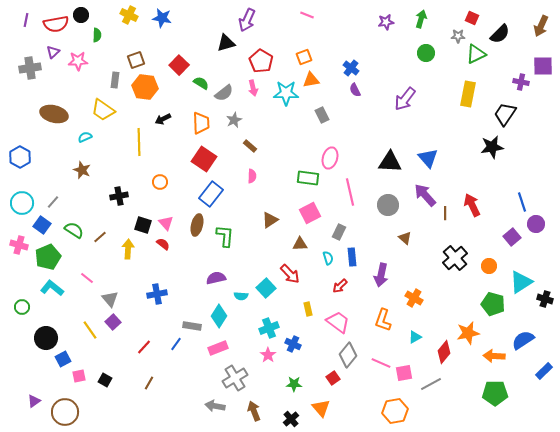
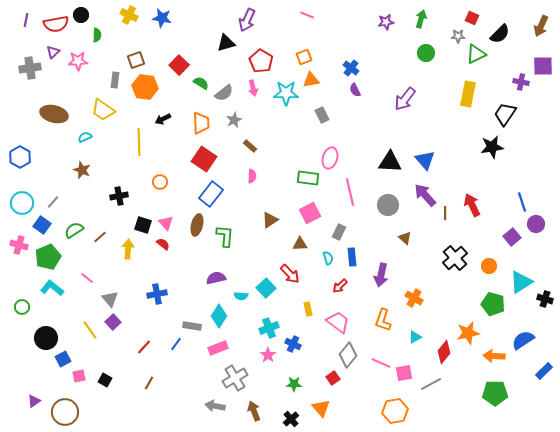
blue triangle at (428, 158): moved 3 px left, 2 px down
green semicircle at (74, 230): rotated 66 degrees counterclockwise
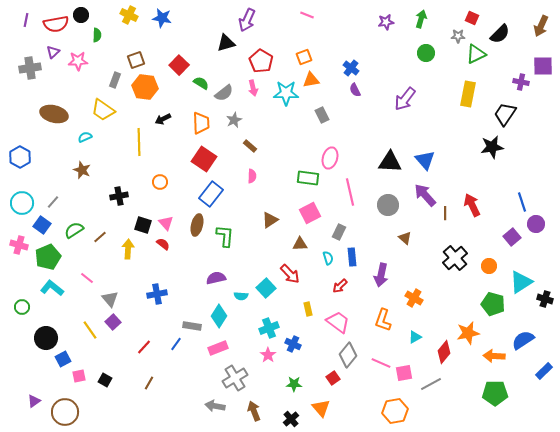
gray rectangle at (115, 80): rotated 14 degrees clockwise
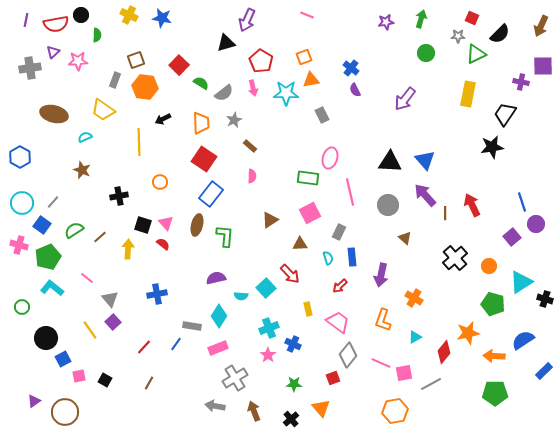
red square at (333, 378): rotated 16 degrees clockwise
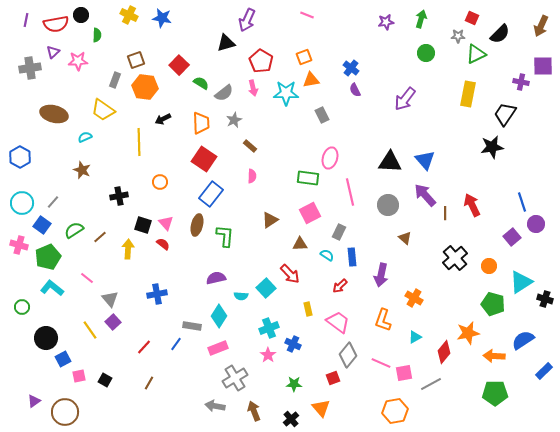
cyan semicircle at (328, 258): moved 1 px left, 3 px up; rotated 40 degrees counterclockwise
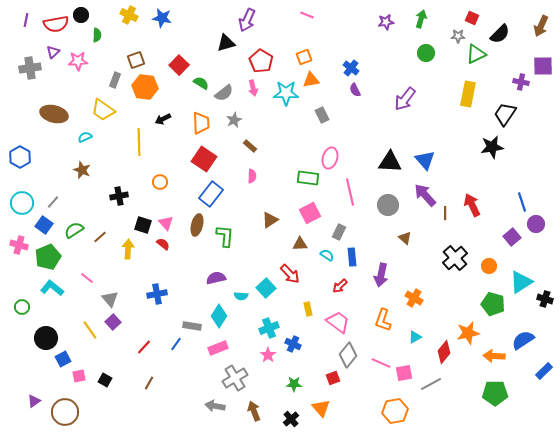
blue square at (42, 225): moved 2 px right
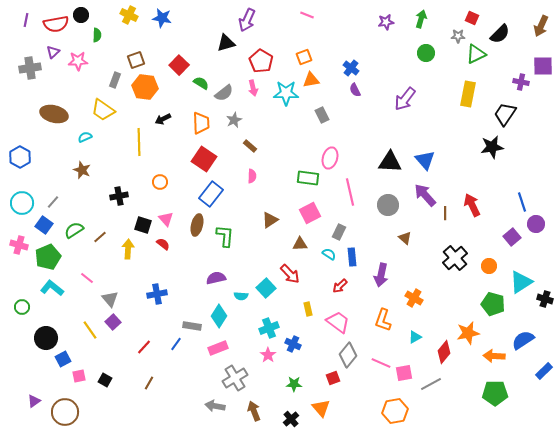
pink triangle at (166, 223): moved 4 px up
cyan semicircle at (327, 255): moved 2 px right, 1 px up
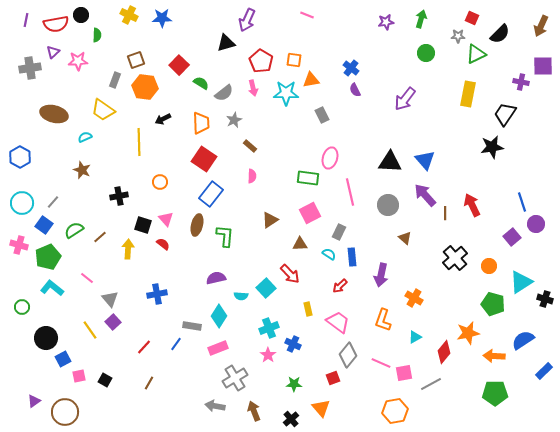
blue star at (162, 18): rotated 12 degrees counterclockwise
orange square at (304, 57): moved 10 px left, 3 px down; rotated 28 degrees clockwise
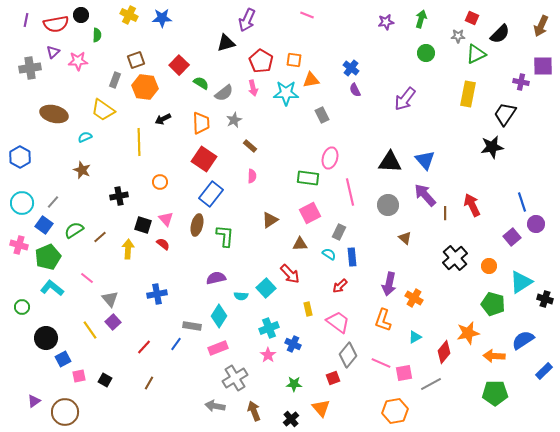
purple arrow at (381, 275): moved 8 px right, 9 px down
